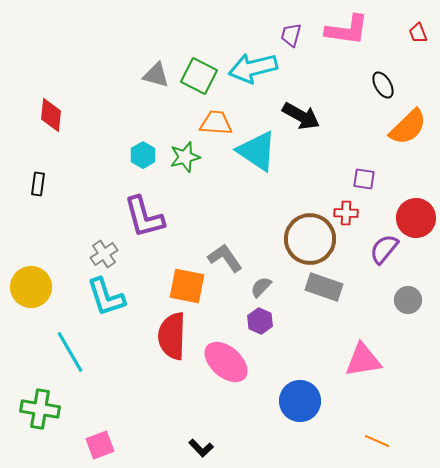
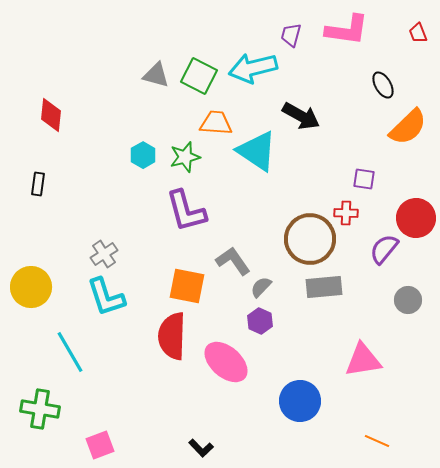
purple L-shape: moved 42 px right, 6 px up
gray L-shape: moved 8 px right, 3 px down
gray rectangle: rotated 24 degrees counterclockwise
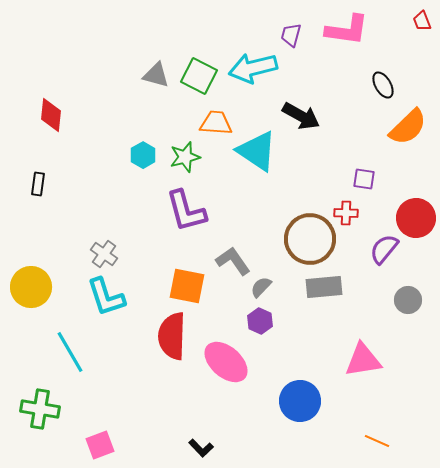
red trapezoid: moved 4 px right, 12 px up
gray cross: rotated 20 degrees counterclockwise
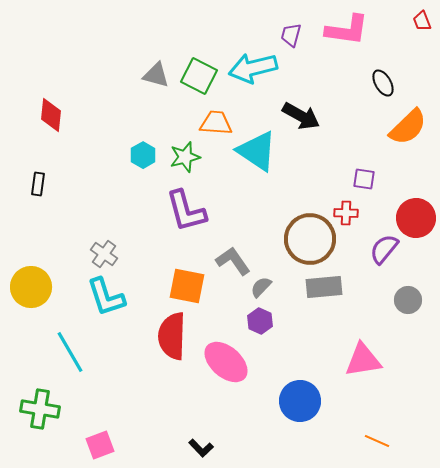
black ellipse: moved 2 px up
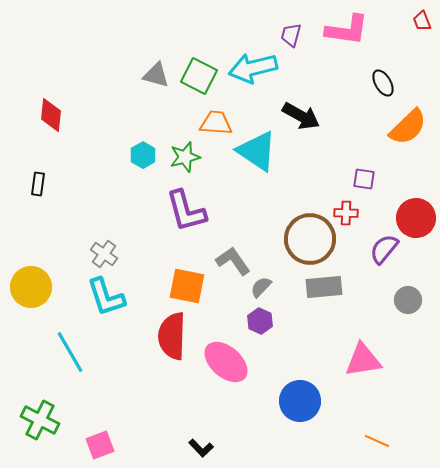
green cross: moved 11 px down; rotated 18 degrees clockwise
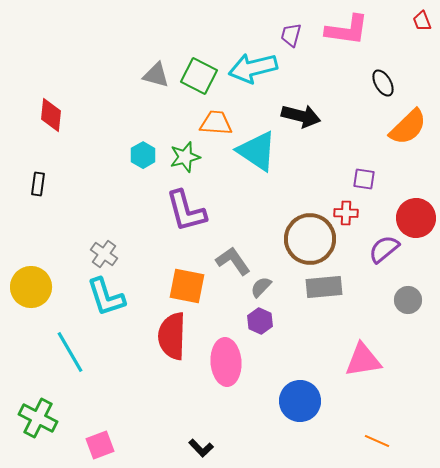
black arrow: rotated 15 degrees counterclockwise
purple semicircle: rotated 12 degrees clockwise
pink ellipse: rotated 45 degrees clockwise
green cross: moved 2 px left, 2 px up
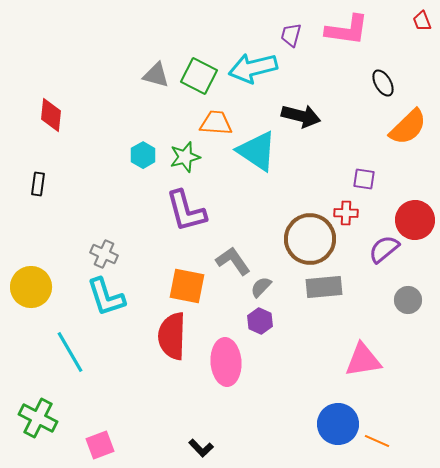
red circle: moved 1 px left, 2 px down
gray cross: rotated 12 degrees counterclockwise
blue circle: moved 38 px right, 23 px down
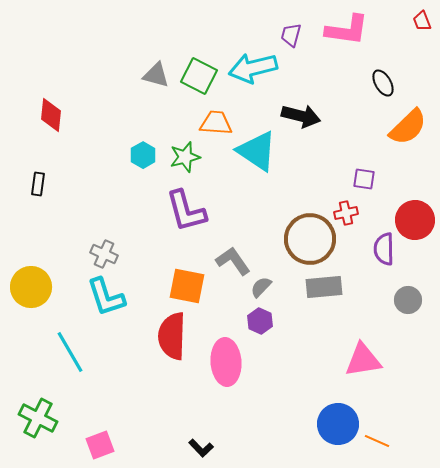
red cross: rotated 15 degrees counterclockwise
purple semicircle: rotated 52 degrees counterclockwise
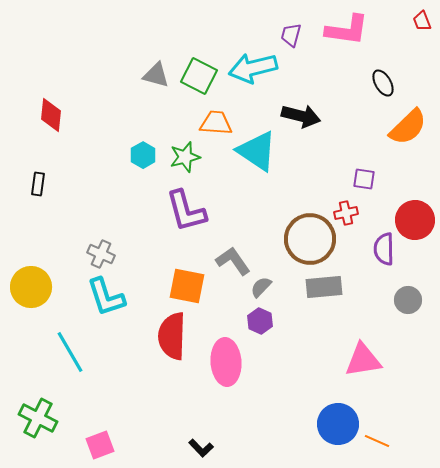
gray cross: moved 3 px left
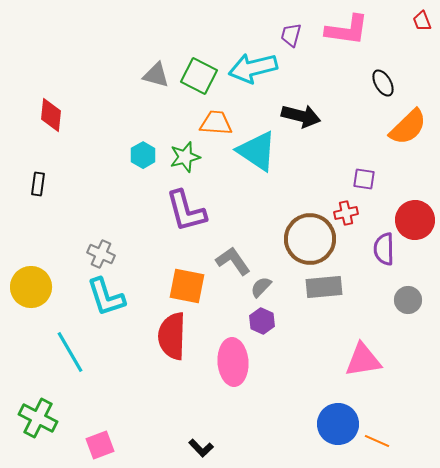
purple hexagon: moved 2 px right
pink ellipse: moved 7 px right
